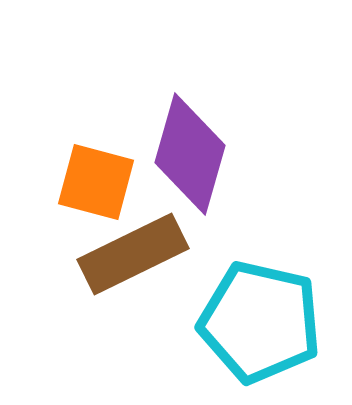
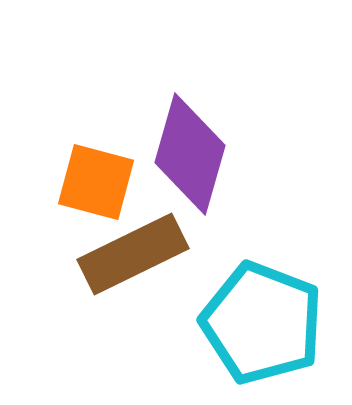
cyan pentagon: moved 2 px right, 1 px down; rotated 8 degrees clockwise
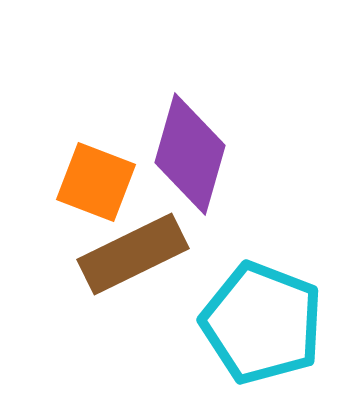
orange square: rotated 6 degrees clockwise
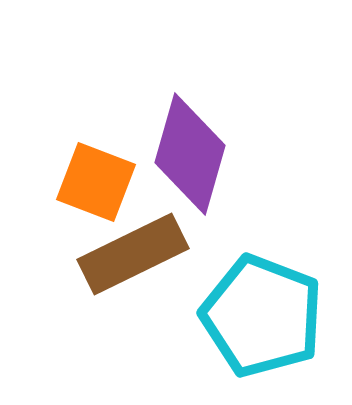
cyan pentagon: moved 7 px up
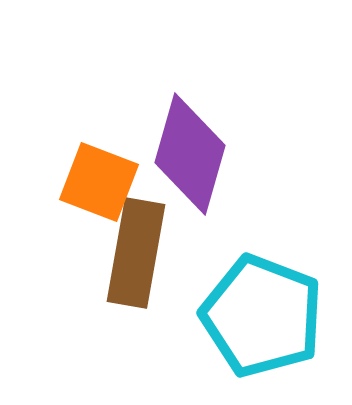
orange square: moved 3 px right
brown rectangle: moved 3 px right, 1 px up; rotated 54 degrees counterclockwise
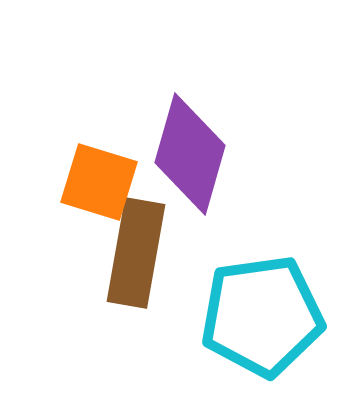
orange square: rotated 4 degrees counterclockwise
cyan pentagon: rotated 29 degrees counterclockwise
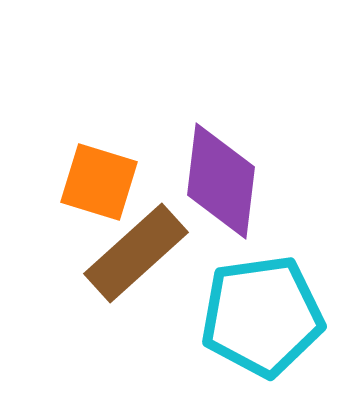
purple diamond: moved 31 px right, 27 px down; rotated 9 degrees counterclockwise
brown rectangle: rotated 38 degrees clockwise
